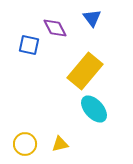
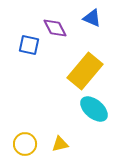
blue triangle: rotated 30 degrees counterclockwise
cyan ellipse: rotated 8 degrees counterclockwise
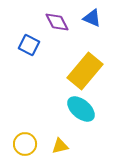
purple diamond: moved 2 px right, 6 px up
blue square: rotated 15 degrees clockwise
cyan ellipse: moved 13 px left
yellow triangle: moved 2 px down
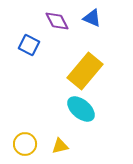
purple diamond: moved 1 px up
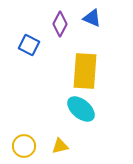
purple diamond: moved 3 px right, 3 px down; rotated 55 degrees clockwise
yellow rectangle: rotated 36 degrees counterclockwise
yellow circle: moved 1 px left, 2 px down
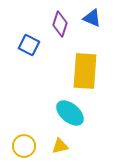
purple diamond: rotated 10 degrees counterclockwise
cyan ellipse: moved 11 px left, 4 px down
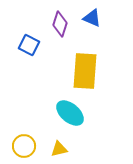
yellow triangle: moved 1 px left, 3 px down
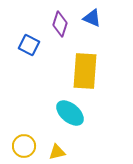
yellow triangle: moved 2 px left, 3 px down
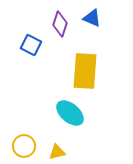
blue square: moved 2 px right
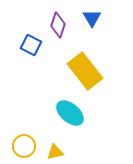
blue triangle: rotated 36 degrees clockwise
purple diamond: moved 2 px left, 1 px down
yellow rectangle: rotated 42 degrees counterclockwise
yellow triangle: moved 2 px left
